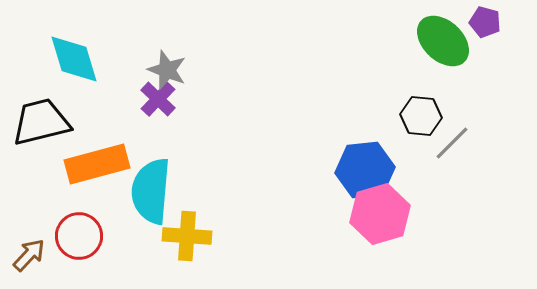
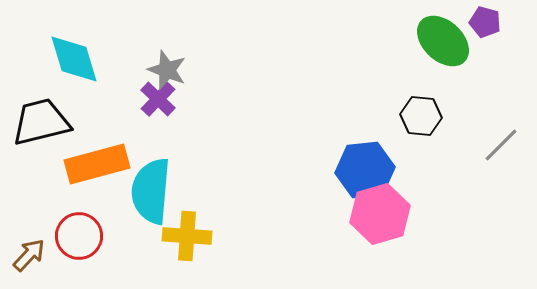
gray line: moved 49 px right, 2 px down
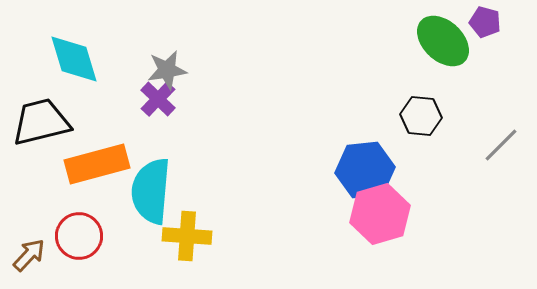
gray star: rotated 30 degrees counterclockwise
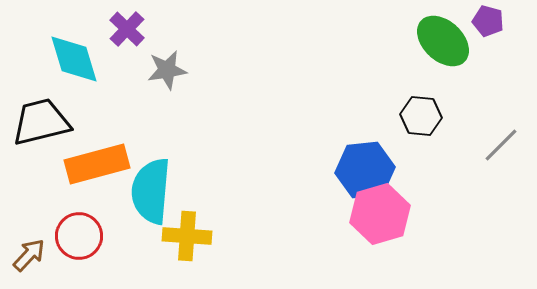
purple pentagon: moved 3 px right, 1 px up
purple cross: moved 31 px left, 70 px up
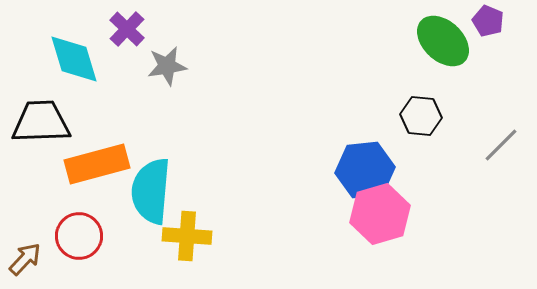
purple pentagon: rotated 8 degrees clockwise
gray star: moved 4 px up
black trapezoid: rotated 12 degrees clockwise
brown arrow: moved 4 px left, 4 px down
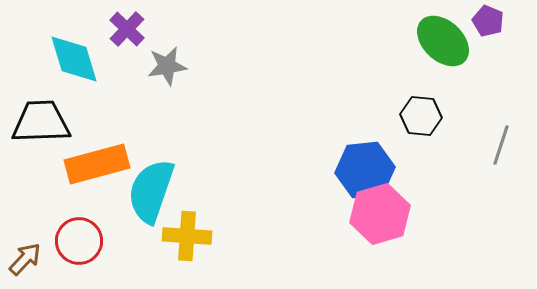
gray line: rotated 27 degrees counterclockwise
cyan semicircle: rotated 14 degrees clockwise
red circle: moved 5 px down
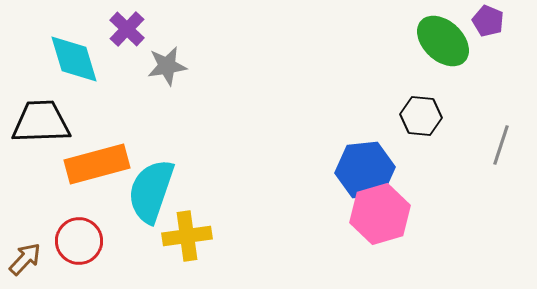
yellow cross: rotated 12 degrees counterclockwise
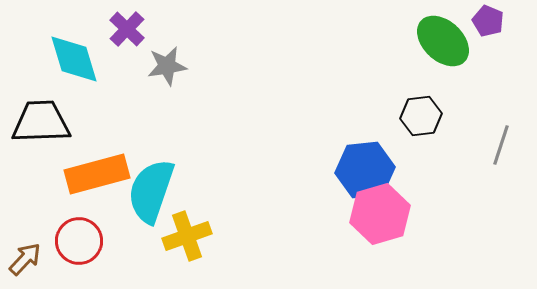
black hexagon: rotated 12 degrees counterclockwise
orange rectangle: moved 10 px down
yellow cross: rotated 12 degrees counterclockwise
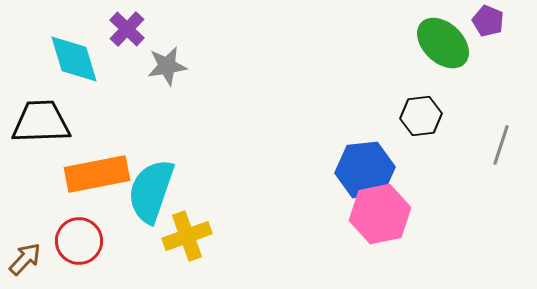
green ellipse: moved 2 px down
orange rectangle: rotated 4 degrees clockwise
pink hexagon: rotated 4 degrees clockwise
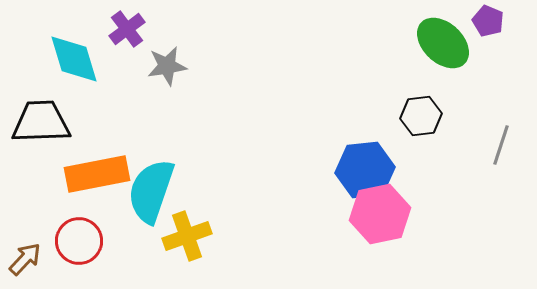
purple cross: rotated 9 degrees clockwise
